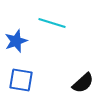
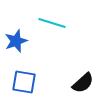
blue square: moved 3 px right, 2 px down
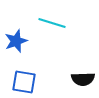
black semicircle: moved 4 px up; rotated 40 degrees clockwise
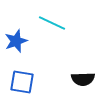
cyan line: rotated 8 degrees clockwise
blue square: moved 2 px left
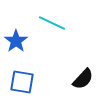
blue star: rotated 15 degrees counterclockwise
black semicircle: rotated 45 degrees counterclockwise
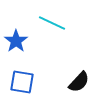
black semicircle: moved 4 px left, 3 px down
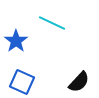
blue square: rotated 15 degrees clockwise
